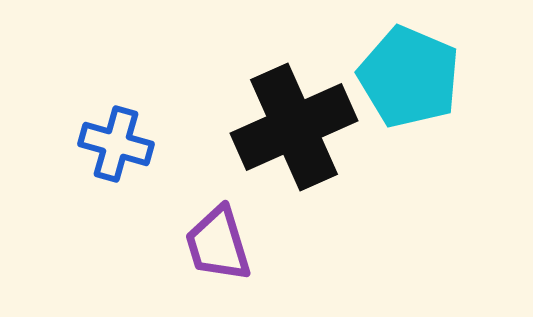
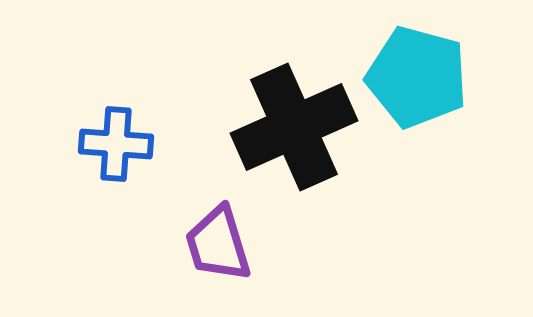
cyan pentagon: moved 8 px right; rotated 8 degrees counterclockwise
blue cross: rotated 12 degrees counterclockwise
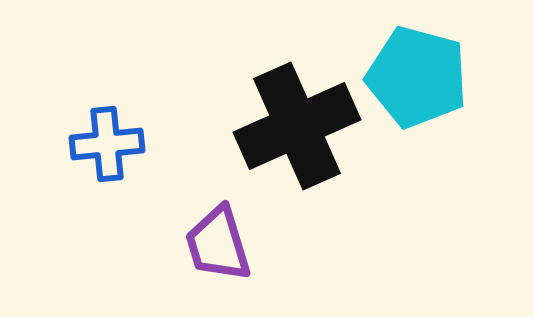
black cross: moved 3 px right, 1 px up
blue cross: moved 9 px left; rotated 10 degrees counterclockwise
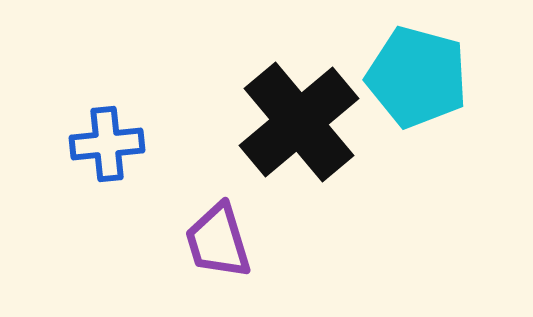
black cross: moved 2 px right, 4 px up; rotated 16 degrees counterclockwise
purple trapezoid: moved 3 px up
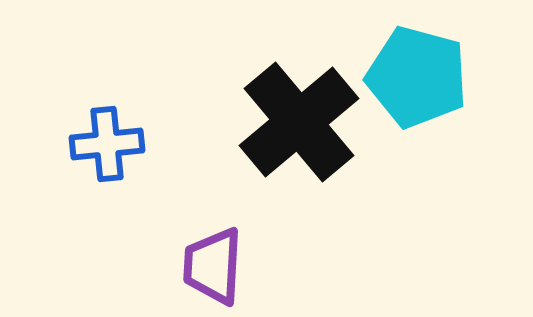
purple trapezoid: moved 5 px left, 25 px down; rotated 20 degrees clockwise
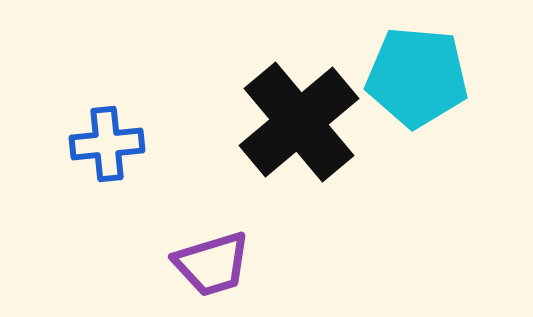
cyan pentagon: rotated 10 degrees counterclockwise
purple trapezoid: moved 1 px left, 2 px up; rotated 110 degrees counterclockwise
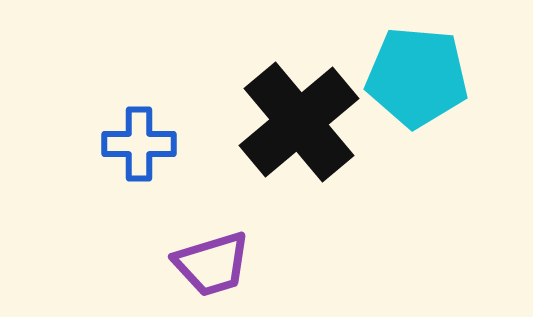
blue cross: moved 32 px right; rotated 6 degrees clockwise
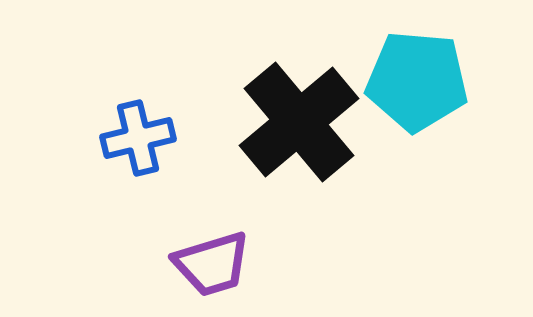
cyan pentagon: moved 4 px down
blue cross: moved 1 px left, 6 px up; rotated 14 degrees counterclockwise
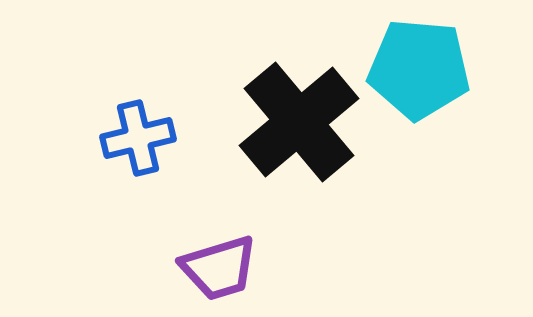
cyan pentagon: moved 2 px right, 12 px up
purple trapezoid: moved 7 px right, 4 px down
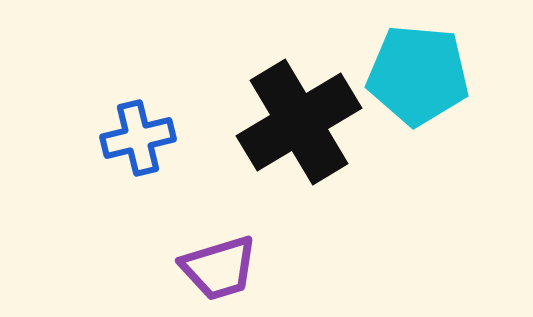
cyan pentagon: moved 1 px left, 6 px down
black cross: rotated 9 degrees clockwise
